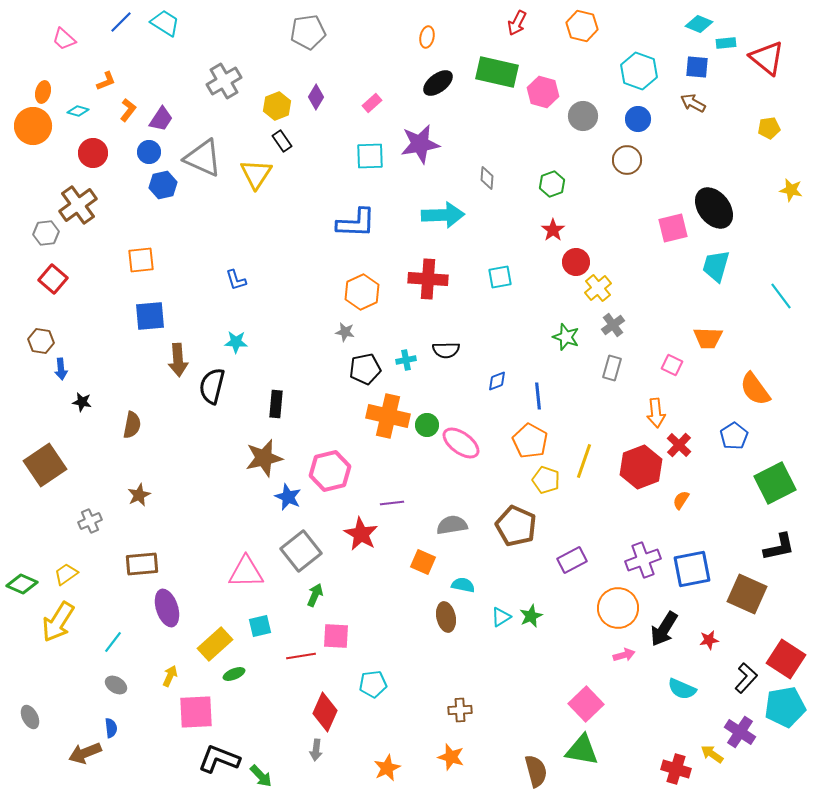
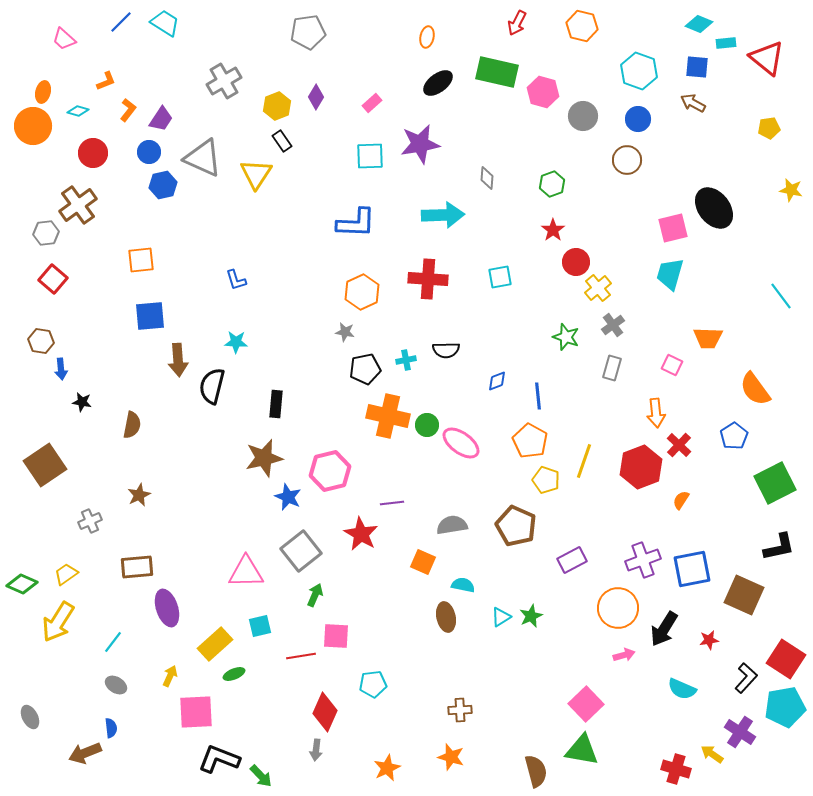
cyan trapezoid at (716, 266): moved 46 px left, 8 px down
brown rectangle at (142, 564): moved 5 px left, 3 px down
brown square at (747, 594): moved 3 px left, 1 px down
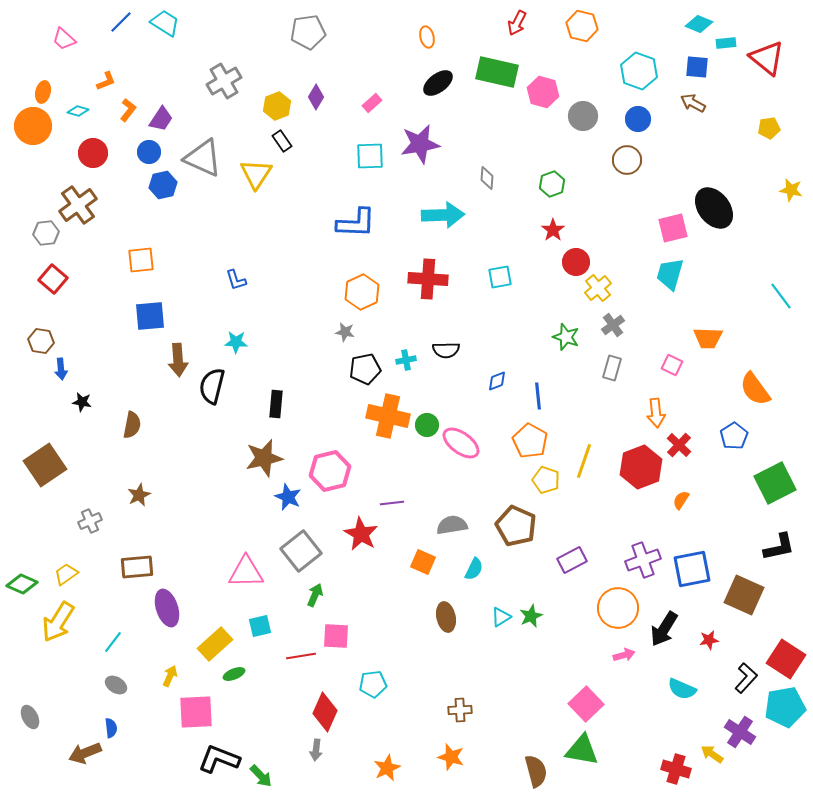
orange ellipse at (427, 37): rotated 25 degrees counterclockwise
cyan semicircle at (463, 585): moved 11 px right, 16 px up; rotated 105 degrees clockwise
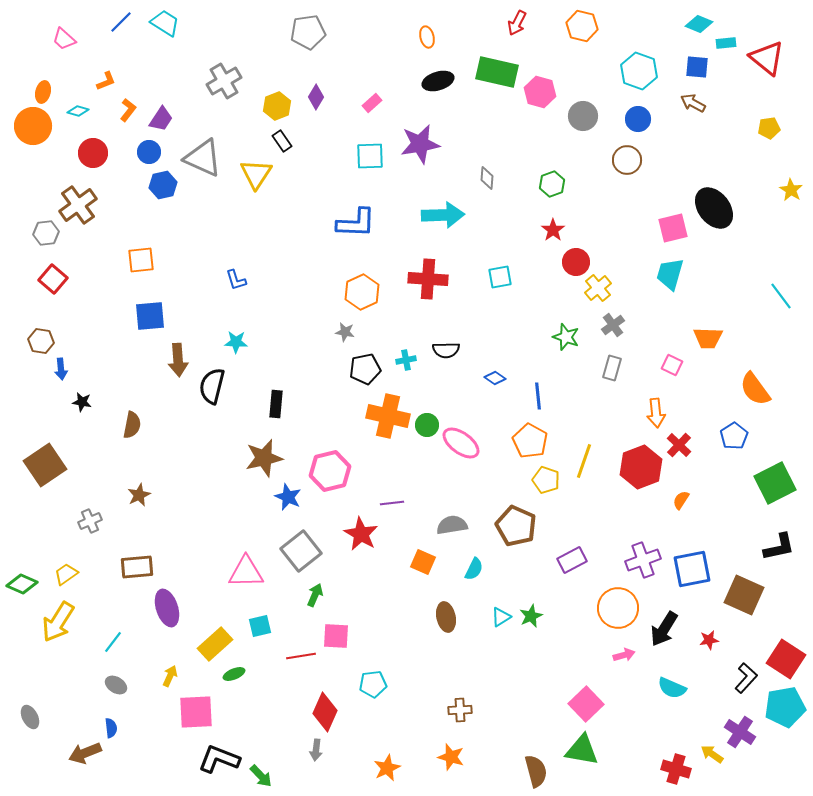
black ellipse at (438, 83): moved 2 px up; rotated 20 degrees clockwise
pink hexagon at (543, 92): moved 3 px left
yellow star at (791, 190): rotated 20 degrees clockwise
blue diamond at (497, 381): moved 2 px left, 3 px up; rotated 55 degrees clockwise
cyan semicircle at (682, 689): moved 10 px left, 1 px up
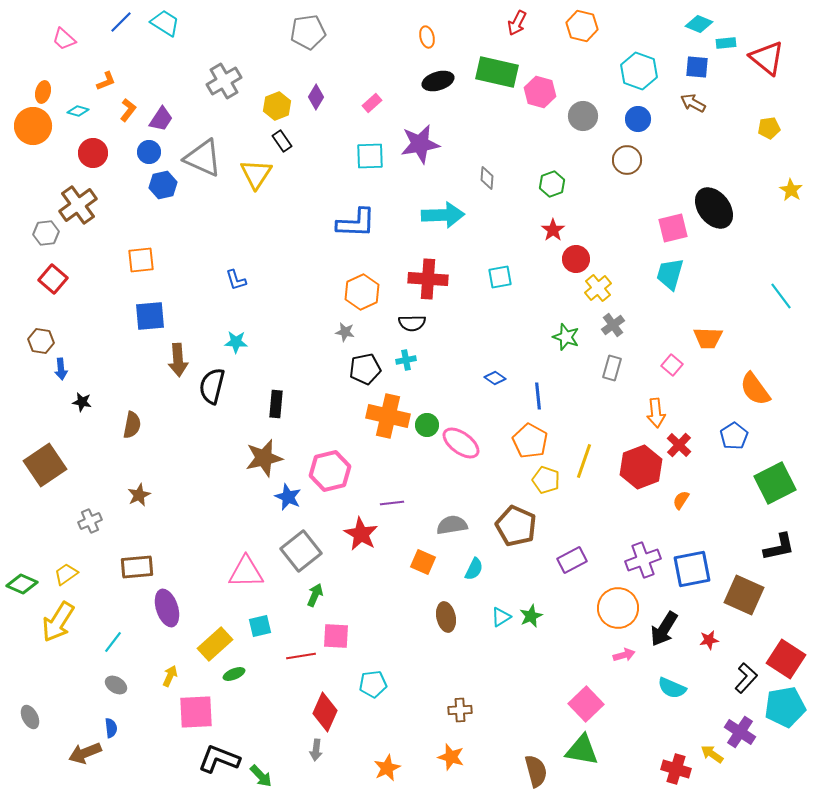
red circle at (576, 262): moved 3 px up
black semicircle at (446, 350): moved 34 px left, 27 px up
pink square at (672, 365): rotated 15 degrees clockwise
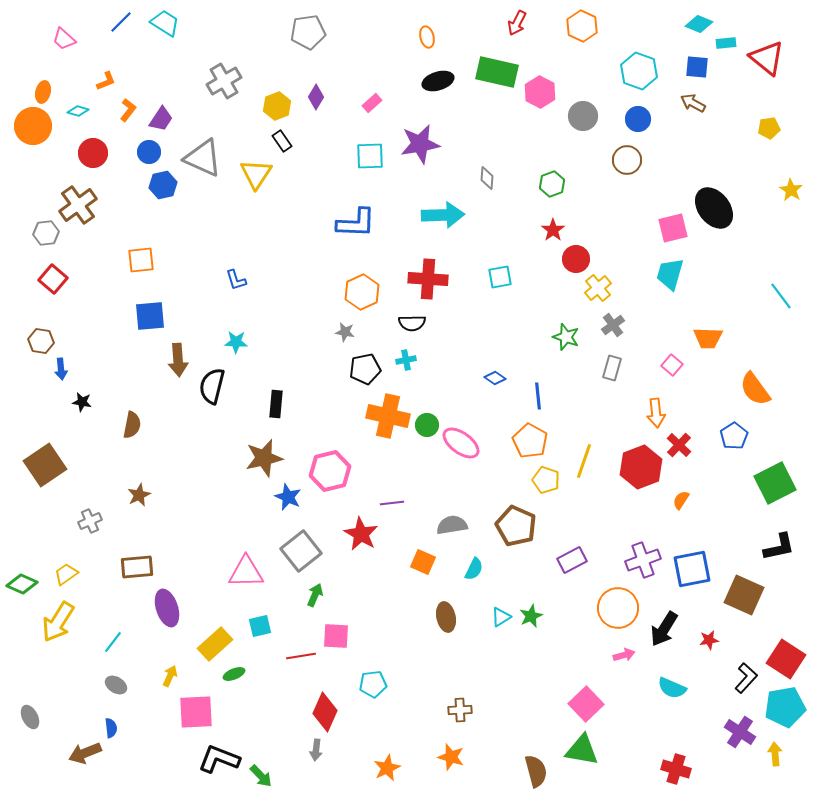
orange hexagon at (582, 26): rotated 12 degrees clockwise
pink hexagon at (540, 92): rotated 12 degrees clockwise
yellow arrow at (712, 754): moved 63 px right; rotated 50 degrees clockwise
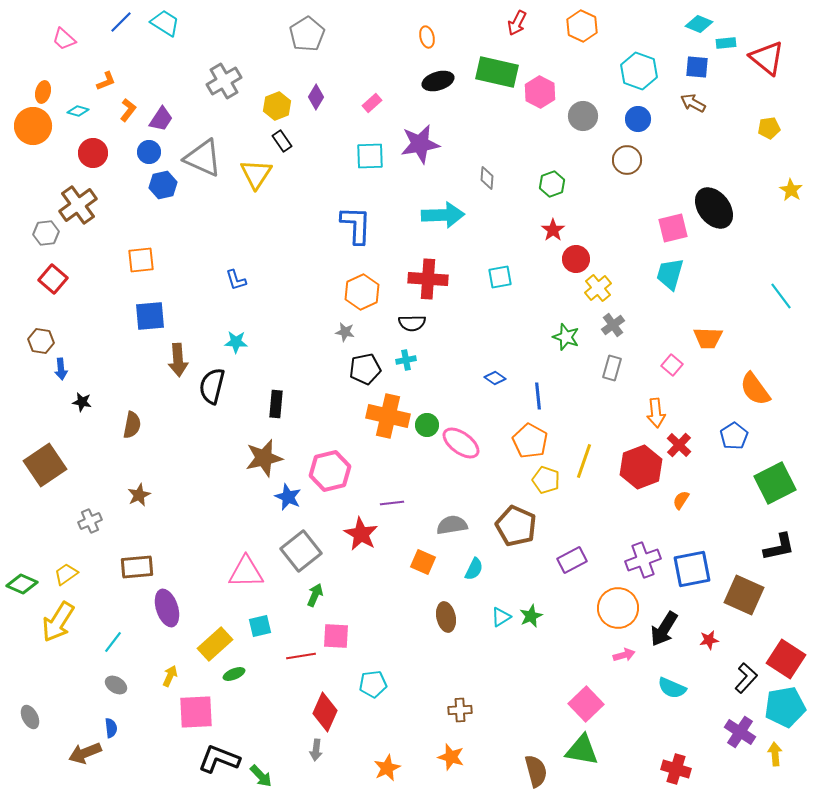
gray pentagon at (308, 32): moved 1 px left, 2 px down; rotated 24 degrees counterclockwise
blue L-shape at (356, 223): moved 2 px down; rotated 90 degrees counterclockwise
